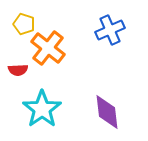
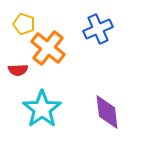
blue cross: moved 12 px left, 1 px up
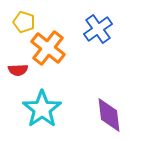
yellow pentagon: moved 2 px up
blue cross: rotated 12 degrees counterclockwise
purple diamond: moved 2 px right, 3 px down
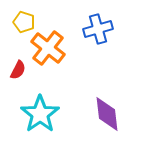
blue cross: rotated 20 degrees clockwise
red semicircle: rotated 60 degrees counterclockwise
cyan star: moved 2 px left, 5 px down
purple diamond: moved 2 px left, 1 px up
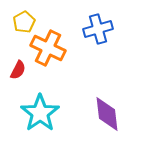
yellow pentagon: rotated 25 degrees clockwise
orange cross: rotated 12 degrees counterclockwise
cyan star: moved 1 px up
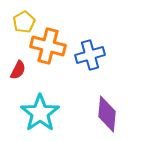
blue cross: moved 8 px left, 26 px down
orange cross: moved 2 px up; rotated 12 degrees counterclockwise
purple diamond: rotated 12 degrees clockwise
